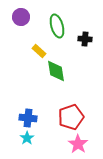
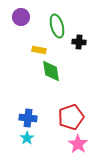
black cross: moved 6 px left, 3 px down
yellow rectangle: moved 1 px up; rotated 32 degrees counterclockwise
green diamond: moved 5 px left
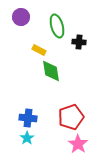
yellow rectangle: rotated 16 degrees clockwise
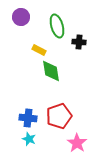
red pentagon: moved 12 px left, 1 px up
cyan star: moved 2 px right, 1 px down; rotated 16 degrees counterclockwise
pink star: moved 1 px left, 1 px up
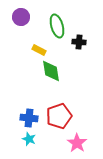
blue cross: moved 1 px right
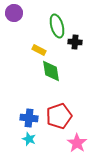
purple circle: moved 7 px left, 4 px up
black cross: moved 4 px left
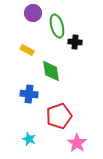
purple circle: moved 19 px right
yellow rectangle: moved 12 px left
blue cross: moved 24 px up
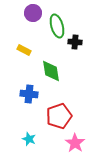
yellow rectangle: moved 3 px left
pink star: moved 2 px left
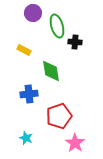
blue cross: rotated 12 degrees counterclockwise
cyan star: moved 3 px left, 1 px up
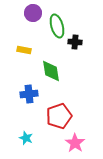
yellow rectangle: rotated 16 degrees counterclockwise
